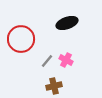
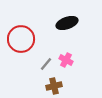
gray line: moved 1 px left, 3 px down
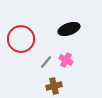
black ellipse: moved 2 px right, 6 px down
gray line: moved 2 px up
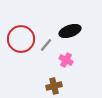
black ellipse: moved 1 px right, 2 px down
gray line: moved 17 px up
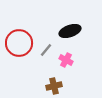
red circle: moved 2 px left, 4 px down
gray line: moved 5 px down
